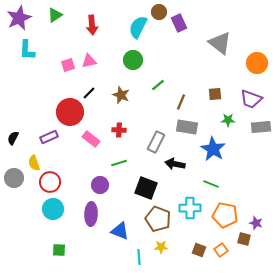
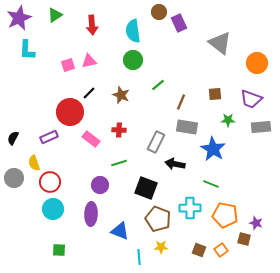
cyan semicircle at (138, 27): moved 5 px left, 4 px down; rotated 35 degrees counterclockwise
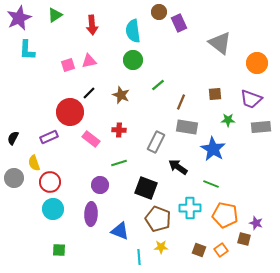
black arrow at (175, 164): moved 3 px right, 3 px down; rotated 24 degrees clockwise
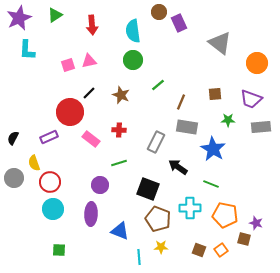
black square at (146, 188): moved 2 px right, 1 px down
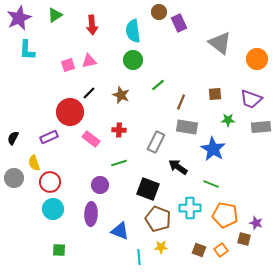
orange circle at (257, 63): moved 4 px up
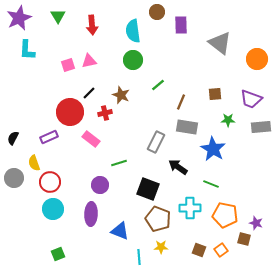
brown circle at (159, 12): moved 2 px left
green triangle at (55, 15): moved 3 px right, 1 px down; rotated 28 degrees counterclockwise
purple rectangle at (179, 23): moved 2 px right, 2 px down; rotated 24 degrees clockwise
red cross at (119, 130): moved 14 px left, 17 px up; rotated 16 degrees counterclockwise
green square at (59, 250): moved 1 px left, 4 px down; rotated 24 degrees counterclockwise
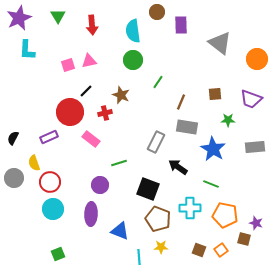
green line at (158, 85): moved 3 px up; rotated 16 degrees counterclockwise
black line at (89, 93): moved 3 px left, 2 px up
gray rectangle at (261, 127): moved 6 px left, 20 px down
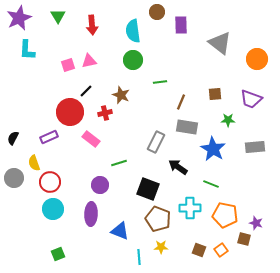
green line at (158, 82): moved 2 px right; rotated 48 degrees clockwise
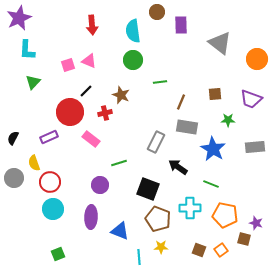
green triangle at (58, 16): moved 25 px left, 66 px down; rotated 14 degrees clockwise
pink triangle at (89, 61): rotated 35 degrees clockwise
purple ellipse at (91, 214): moved 3 px down
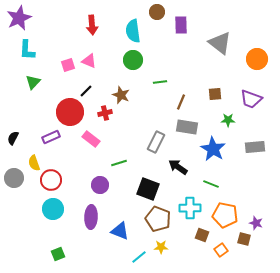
purple rectangle at (49, 137): moved 2 px right
red circle at (50, 182): moved 1 px right, 2 px up
brown square at (199, 250): moved 3 px right, 15 px up
cyan line at (139, 257): rotated 56 degrees clockwise
